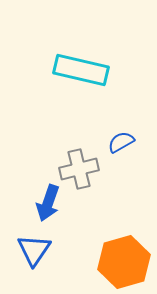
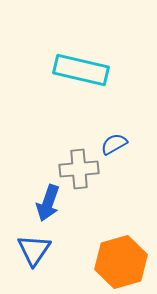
blue semicircle: moved 7 px left, 2 px down
gray cross: rotated 9 degrees clockwise
orange hexagon: moved 3 px left
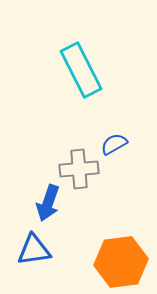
cyan rectangle: rotated 50 degrees clockwise
blue triangle: rotated 48 degrees clockwise
orange hexagon: rotated 9 degrees clockwise
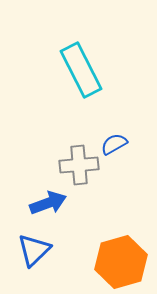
gray cross: moved 4 px up
blue arrow: rotated 129 degrees counterclockwise
blue triangle: rotated 36 degrees counterclockwise
orange hexagon: rotated 9 degrees counterclockwise
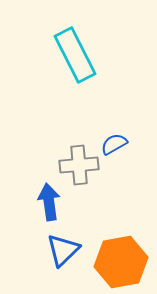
cyan rectangle: moved 6 px left, 15 px up
blue arrow: moved 1 px right, 1 px up; rotated 78 degrees counterclockwise
blue triangle: moved 29 px right
orange hexagon: rotated 6 degrees clockwise
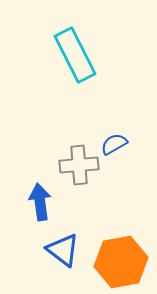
blue arrow: moved 9 px left
blue triangle: rotated 39 degrees counterclockwise
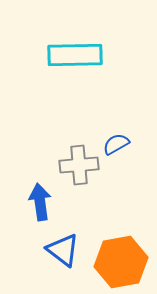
cyan rectangle: rotated 64 degrees counterclockwise
blue semicircle: moved 2 px right
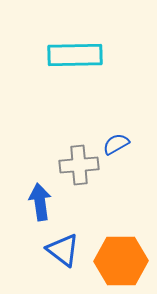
orange hexagon: moved 1 px up; rotated 9 degrees clockwise
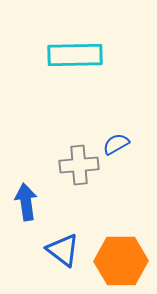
blue arrow: moved 14 px left
